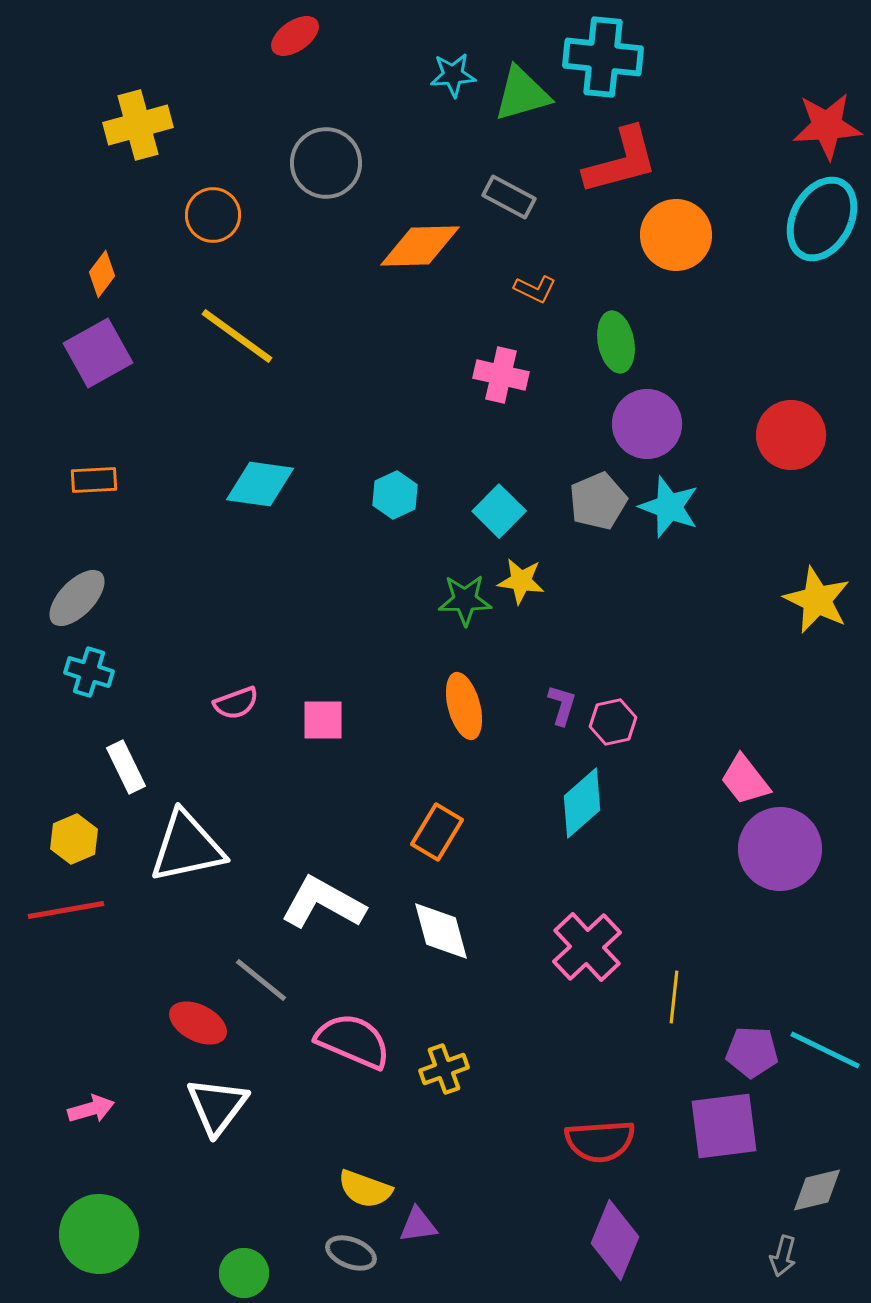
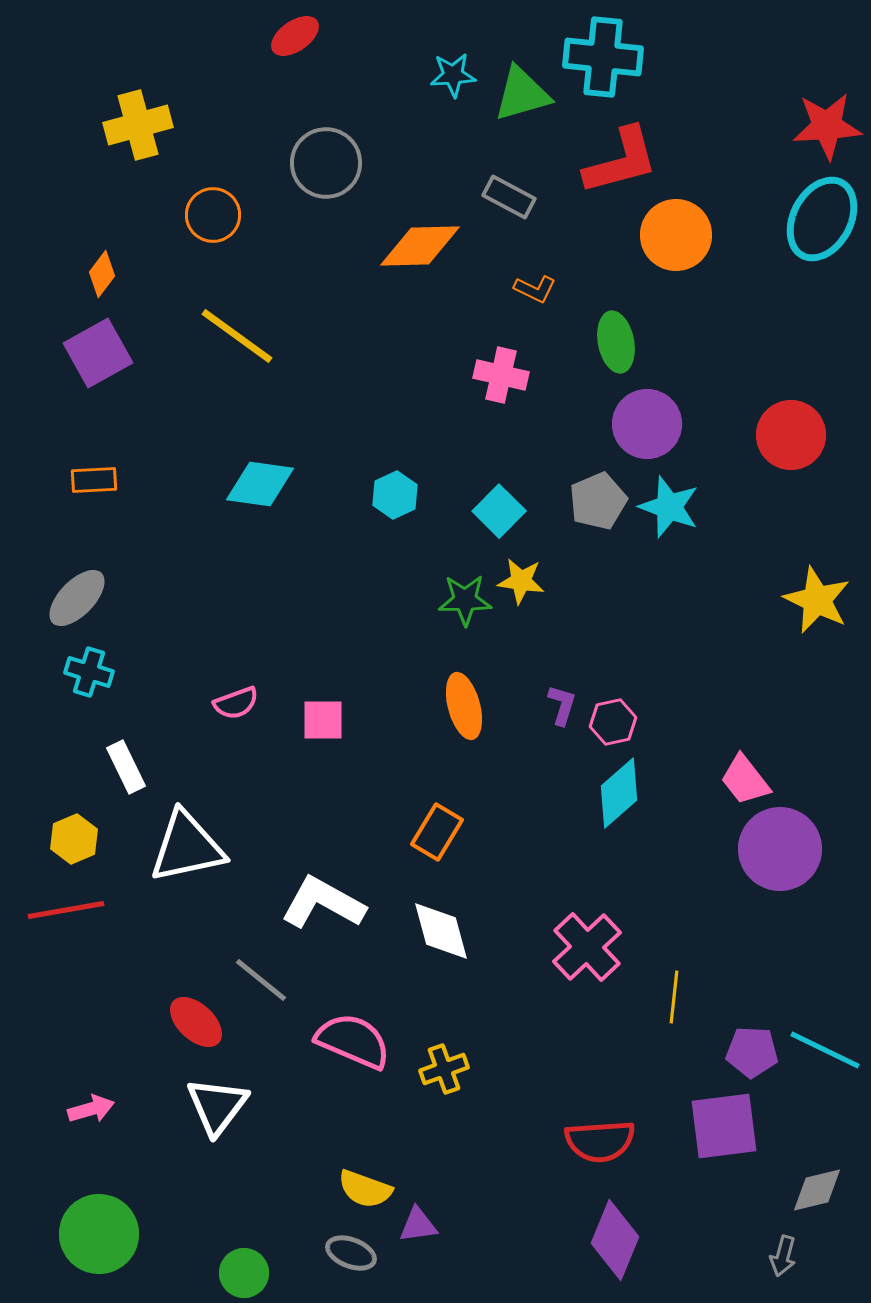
cyan diamond at (582, 803): moved 37 px right, 10 px up
red ellipse at (198, 1023): moved 2 px left, 1 px up; rotated 16 degrees clockwise
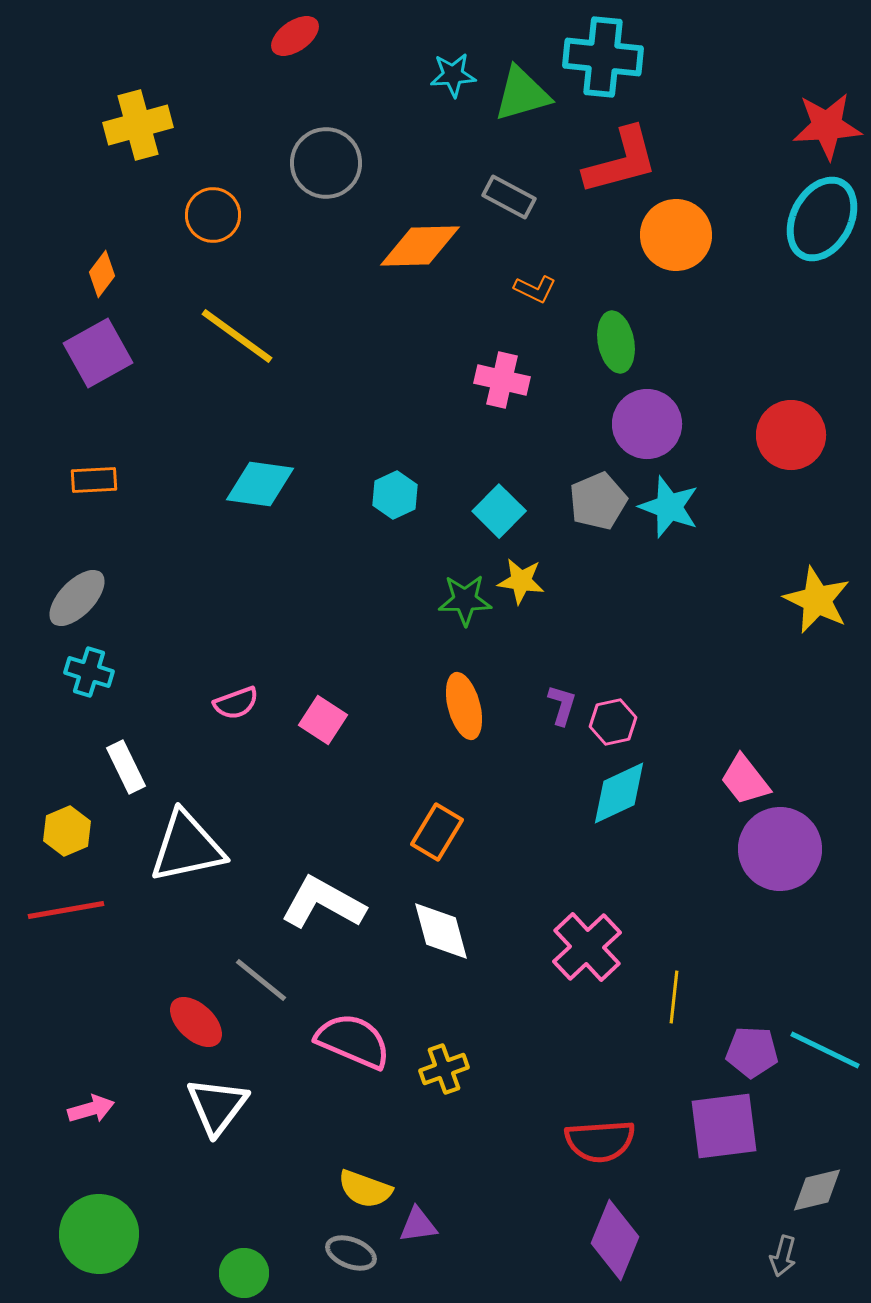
pink cross at (501, 375): moved 1 px right, 5 px down
pink square at (323, 720): rotated 33 degrees clockwise
cyan diamond at (619, 793): rotated 16 degrees clockwise
yellow hexagon at (74, 839): moved 7 px left, 8 px up
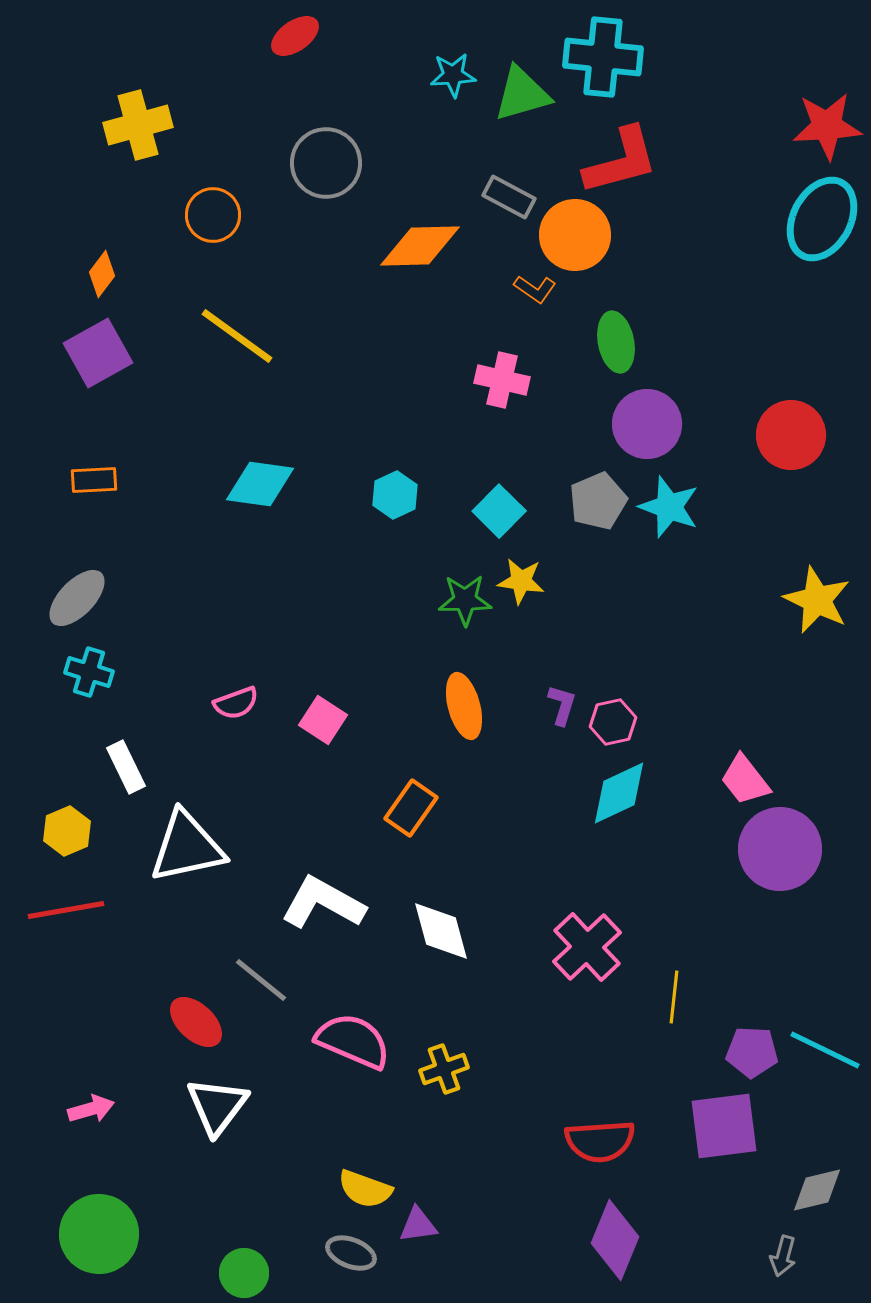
orange circle at (676, 235): moved 101 px left
orange L-shape at (535, 289): rotated 9 degrees clockwise
orange rectangle at (437, 832): moved 26 px left, 24 px up; rotated 4 degrees clockwise
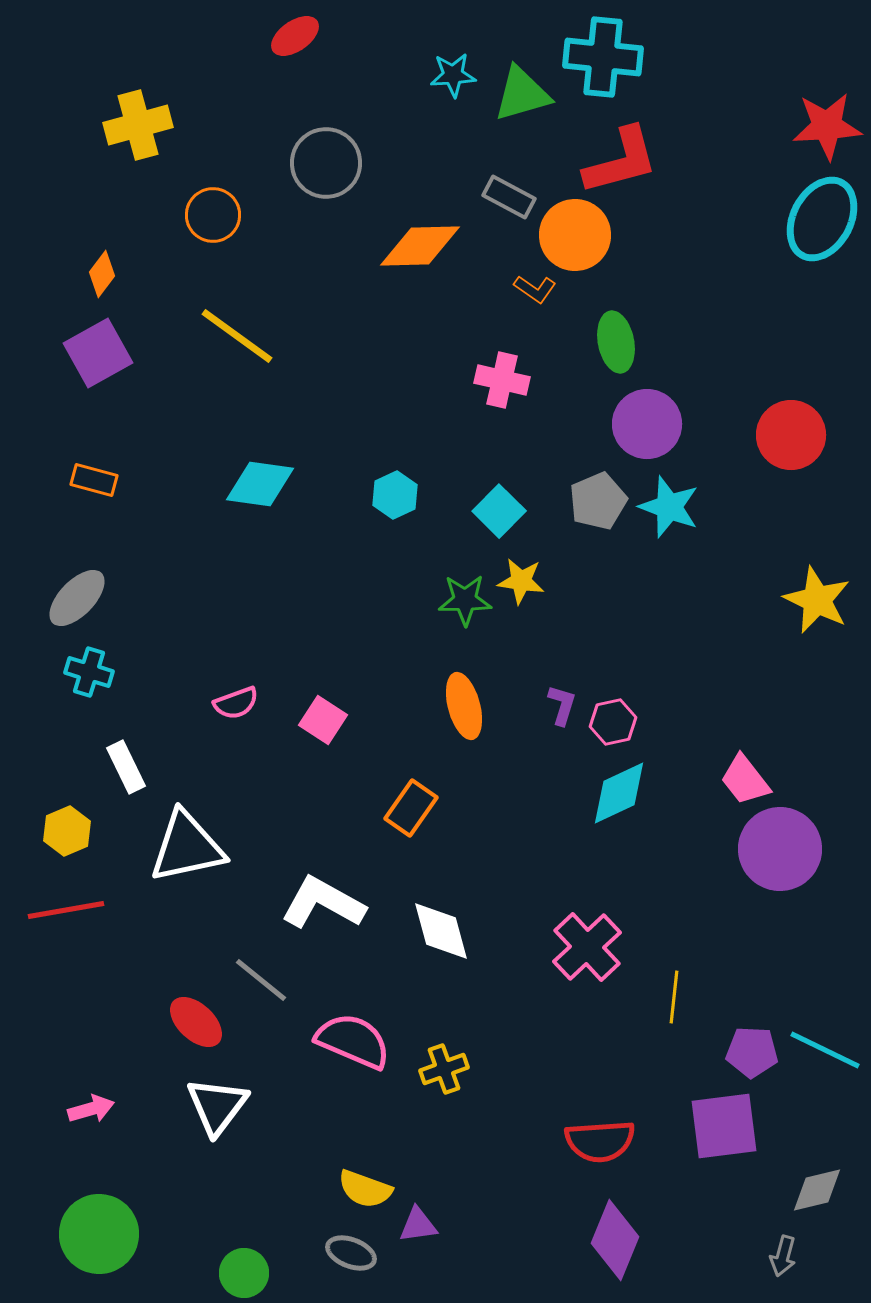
orange rectangle at (94, 480): rotated 18 degrees clockwise
